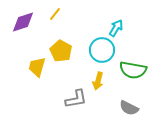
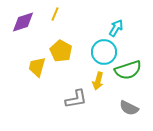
yellow line: rotated 16 degrees counterclockwise
cyan circle: moved 2 px right, 2 px down
green semicircle: moved 5 px left; rotated 28 degrees counterclockwise
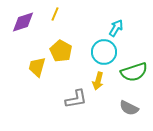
green semicircle: moved 6 px right, 2 px down
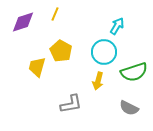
cyan arrow: moved 1 px right, 2 px up
gray L-shape: moved 5 px left, 5 px down
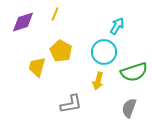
gray semicircle: rotated 84 degrees clockwise
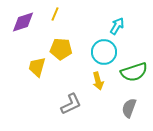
yellow pentagon: moved 2 px up; rotated 25 degrees counterclockwise
yellow arrow: rotated 30 degrees counterclockwise
gray L-shape: rotated 15 degrees counterclockwise
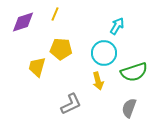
cyan circle: moved 1 px down
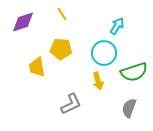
yellow line: moved 7 px right; rotated 56 degrees counterclockwise
yellow trapezoid: rotated 25 degrees counterclockwise
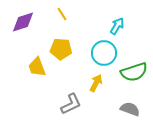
yellow trapezoid: rotated 10 degrees counterclockwise
yellow arrow: moved 2 px left, 2 px down; rotated 138 degrees counterclockwise
gray semicircle: moved 1 px right, 1 px down; rotated 90 degrees clockwise
